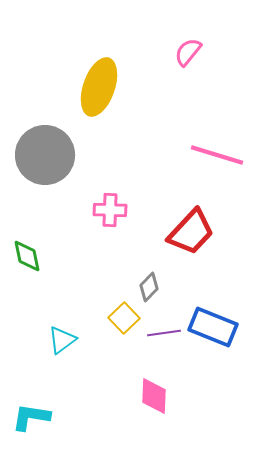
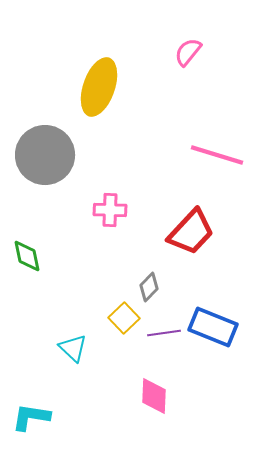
cyan triangle: moved 11 px right, 8 px down; rotated 40 degrees counterclockwise
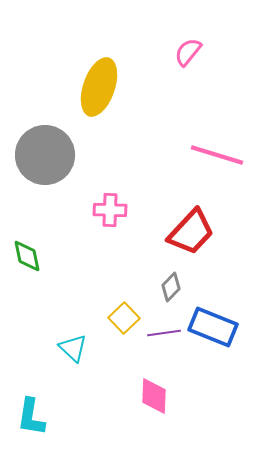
gray diamond: moved 22 px right
cyan L-shape: rotated 90 degrees counterclockwise
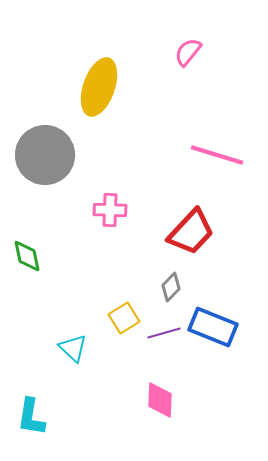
yellow square: rotated 12 degrees clockwise
purple line: rotated 8 degrees counterclockwise
pink diamond: moved 6 px right, 4 px down
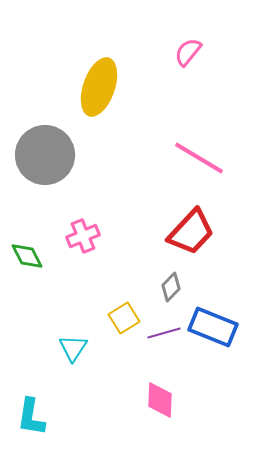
pink line: moved 18 px left, 3 px down; rotated 14 degrees clockwise
pink cross: moved 27 px left, 26 px down; rotated 24 degrees counterclockwise
green diamond: rotated 16 degrees counterclockwise
cyan triangle: rotated 20 degrees clockwise
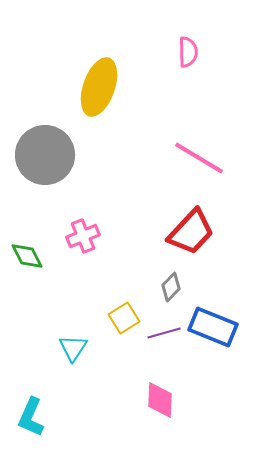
pink semicircle: rotated 140 degrees clockwise
cyan L-shape: rotated 15 degrees clockwise
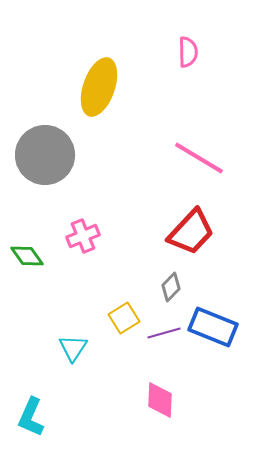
green diamond: rotated 8 degrees counterclockwise
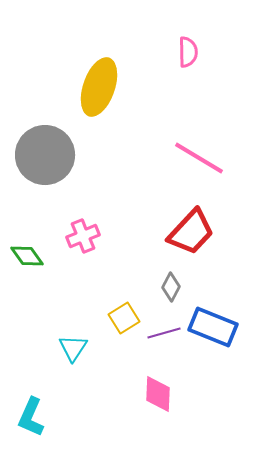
gray diamond: rotated 16 degrees counterclockwise
pink diamond: moved 2 px left, 6 px up
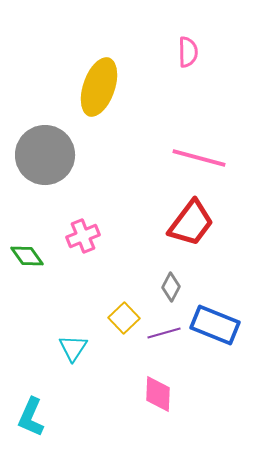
pink line: rotated 16 degrees counterclockwise
red trapezoid: moved 9 px up; rotated 6 degrees counterclockwise
yellow square: rotated 12 degrees counterclockwise
blue rectangle: moved 2 px right, 2 px up
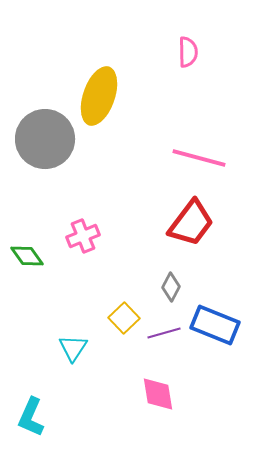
yellow ellipse: moved 9 px down
gray circle: moved 16 px up
pink diamond: rotated 12 degrees counterclockwise
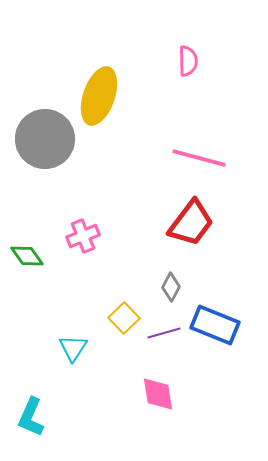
pink semicircle: moved 9 px down
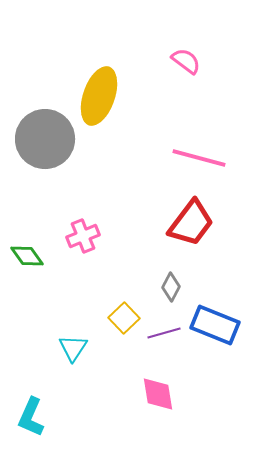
pink semicircle: moved 2 px left; rotated 52 degrees counterclockwise
